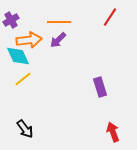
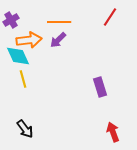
yellow line: rotated 66 degrees counterclockwise
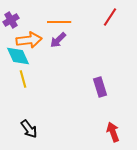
black arrow: moved 4 px right
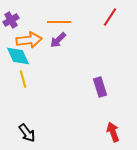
black arrow: moved 2 px left, 4 px down
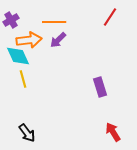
orange line: moved 5 px left
red arrow: rotated 12 degrees counterclockwise
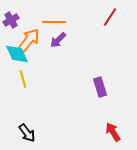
orange arrow: rotated 45 degrees counterclockwise
cyan diamond: moved 1 px left, 2 px up
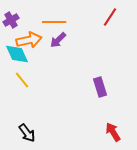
orange arrow: rotated 40 degrees clockwise
yellow line: moved 1 px left, 1 px down; rotated 24 degrees counterclockwise
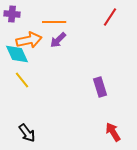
purple cross: moved 1 px right, 6 px up; rotated 35 degrees clockwise
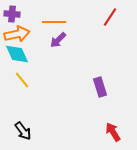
orange arrow: moved 12 px left, 6 px up
black arrow: moved 4 px left, 2 px up
